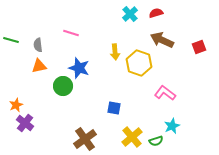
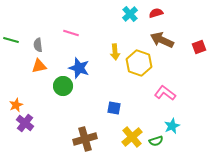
brown cross: rotated 20 degrees clockwise
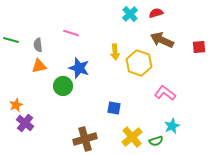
red square: rotated 16 degrees clockwise
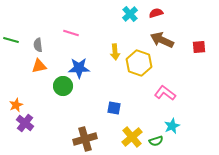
blue star: rotated 20 degrees counterclockwise
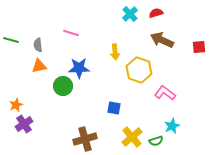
yellow hexagon: moved 7 px down
purple cross: moved 1 px left, 1 px down; rotated 18 degrees clockwise
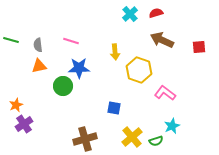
pink line: moved 8 px down
